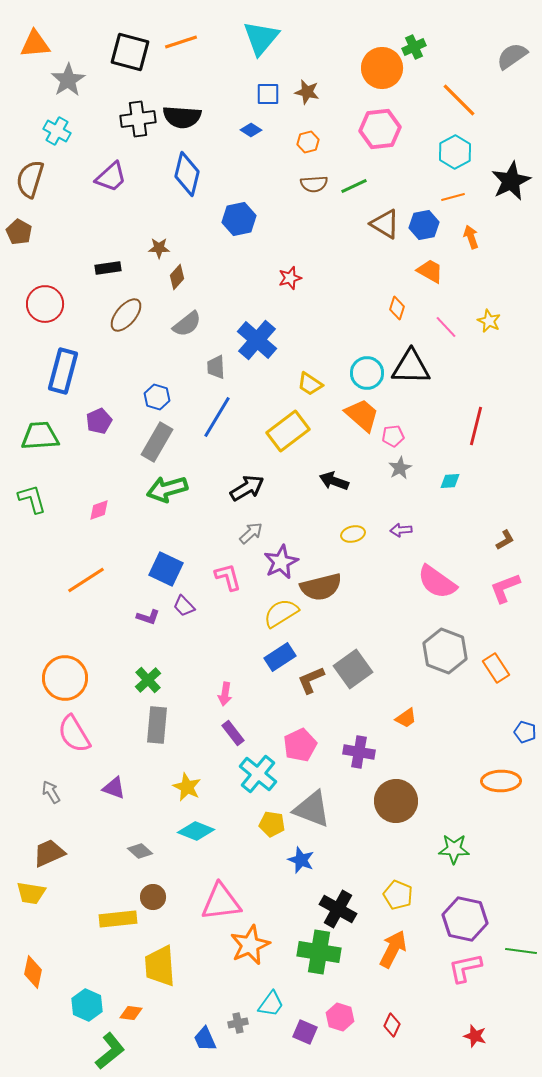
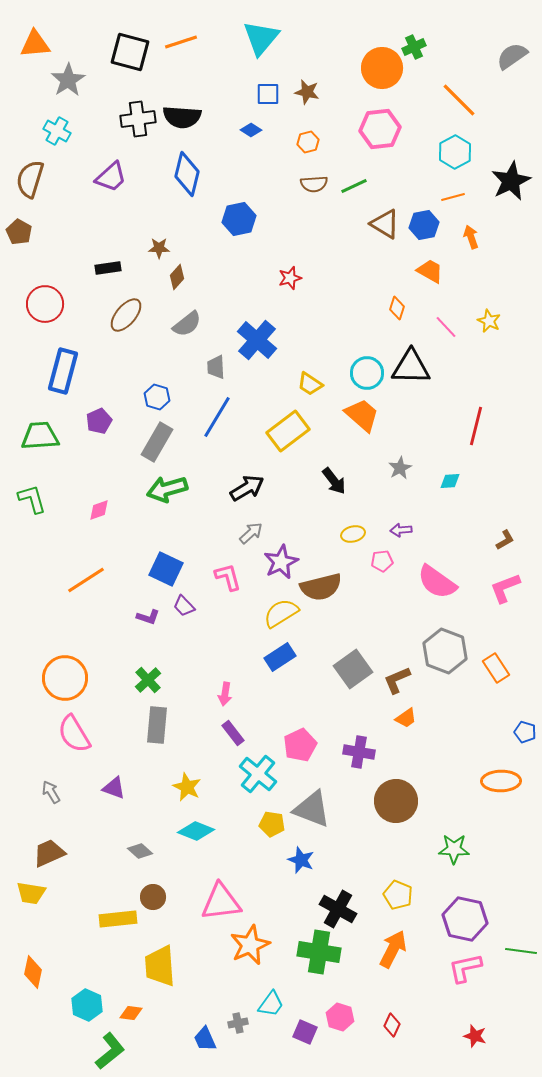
pink pentagon at (393, 436): moved 11 px left, 125 px down
black arrow at (334, 481): rotated 148 degrees counterclockwise
brown L-shape at (311, 680): moved 86 px right
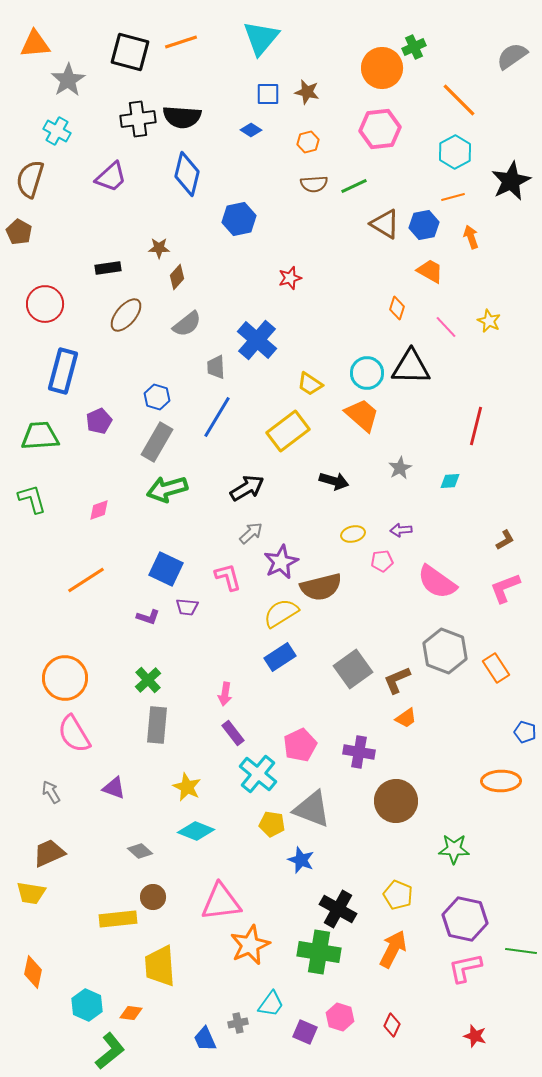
black arrow at (334, 481): rotated 36 degrees counterclockwise
purple trapezoid at (184, 606): moved 3 px right, 1 px down; rotated 40 degrees counterclockwise
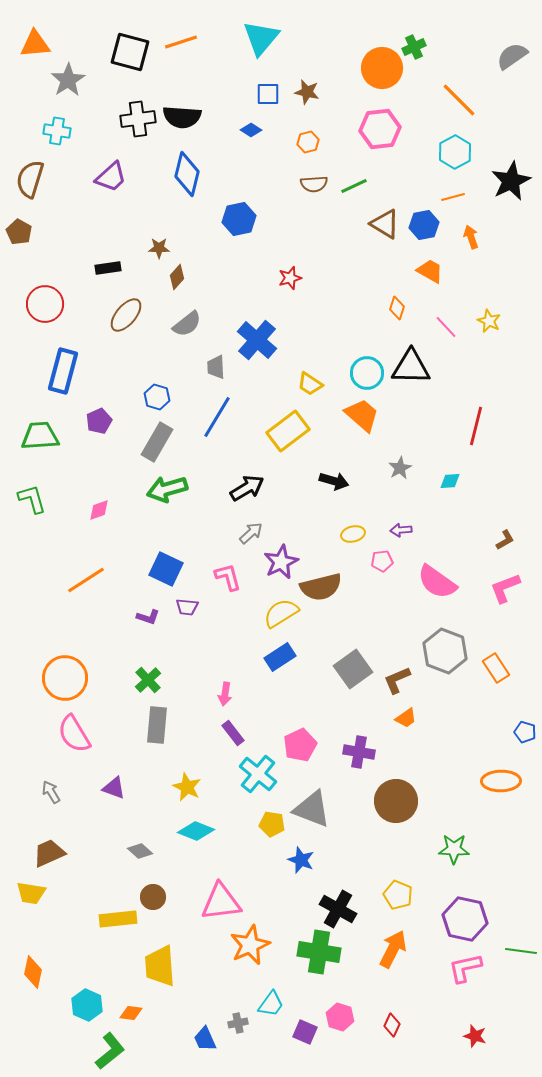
cyan cross at (57, 131): rotated 20 degrees counterclockwise
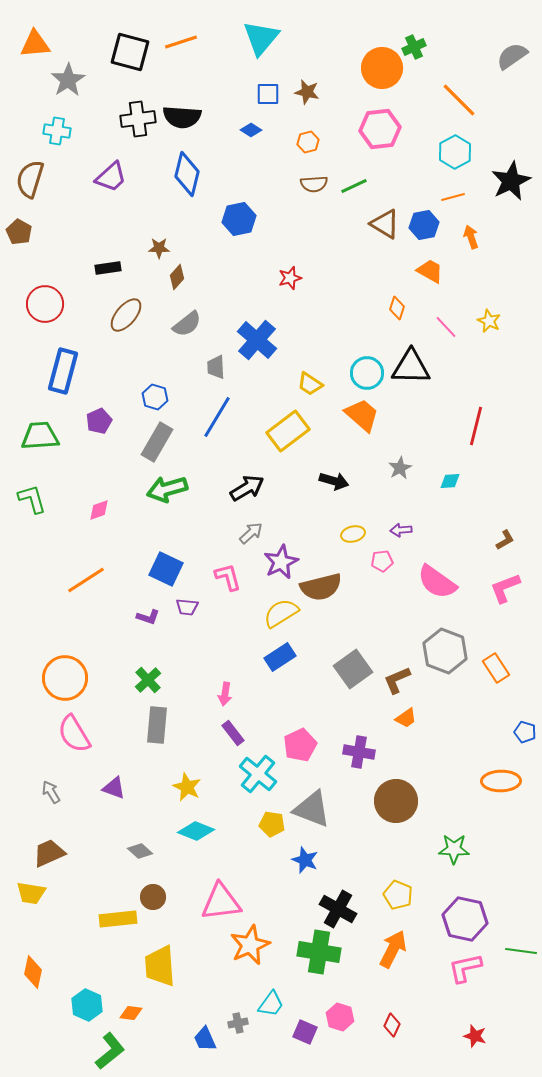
blue hexagon at (157, 397): moved 2 px left
blue star at (301, 860): moved 4 px right
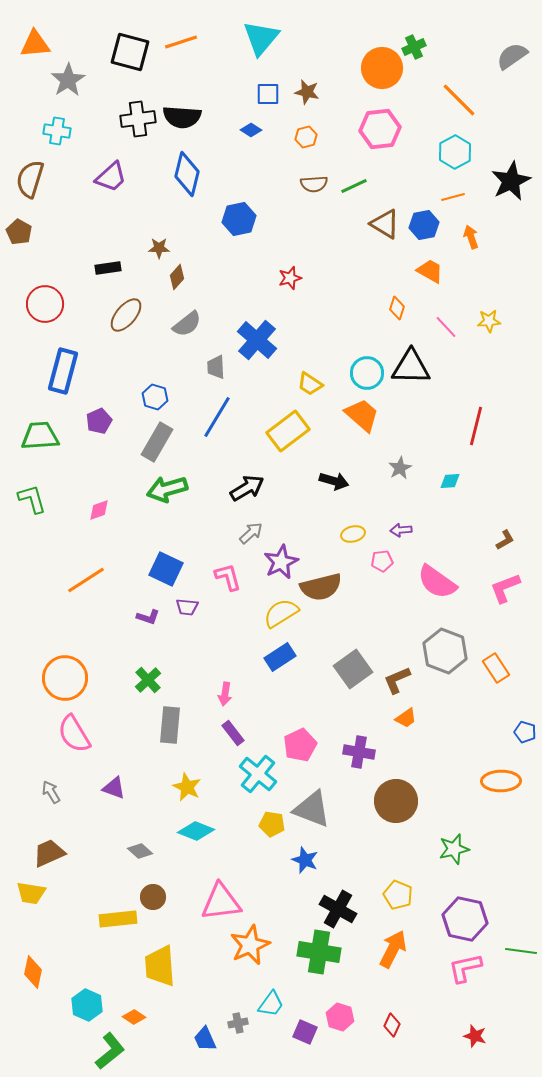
orange hexagon at (308, 142): moved 2 px left, 5 px up
yellow star at (489, 321): rotated 30 degrees counterclockwise
gray rectangle at (157, 725): moved 13 px right
green star at (454, 849): rotated 16 degrees counterclockwise
orange diamond at (131, 1013): moved 3 px right, 4 px down; rotated 25 degrees clockwise
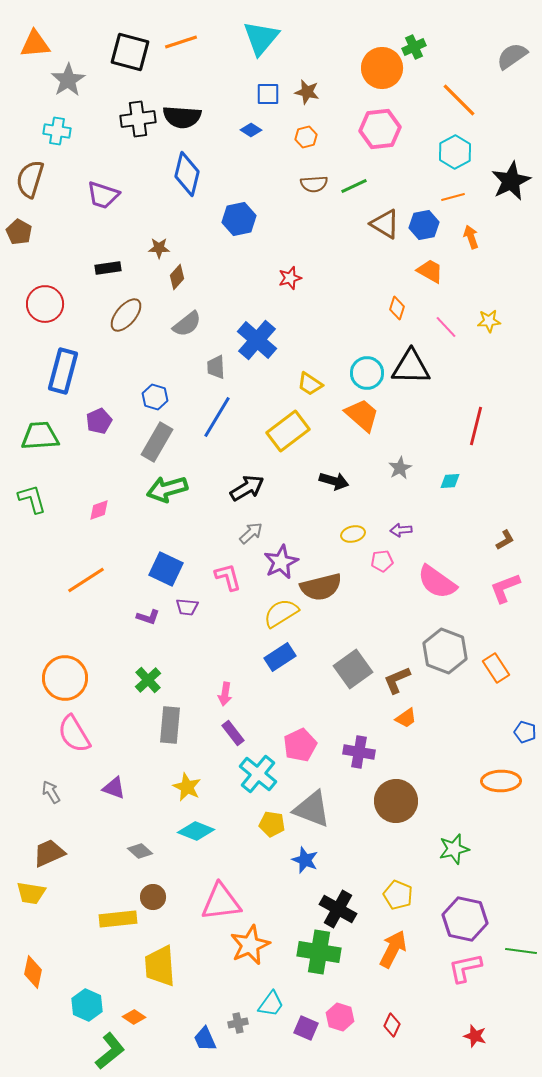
purple trapezoid at (111, 177): moved 8 px left, 18 px down; rotated 60 degrees clockwise
purple square at (305, 1032): moved 1 px right, 4 px up
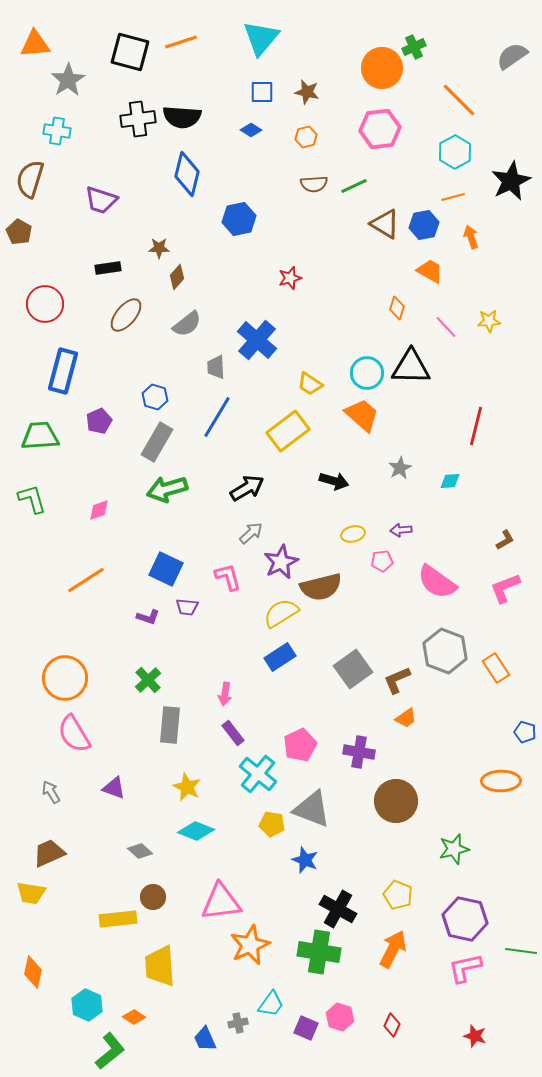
blue square at (268, 94): moved 6 px left, 2 px up
purple trapezoid at (103, 195): moved 2 px left, 5 px down
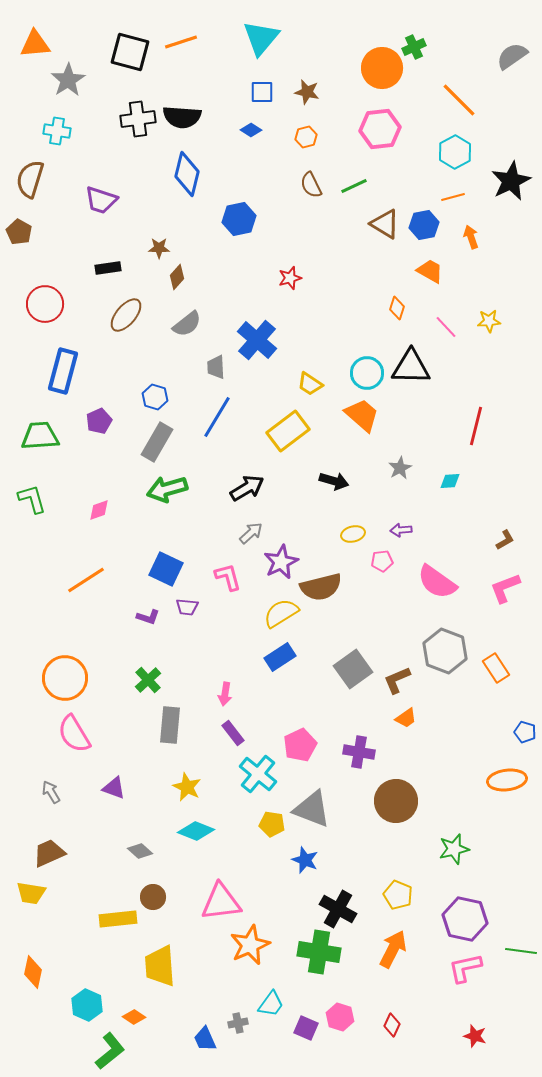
brown semicircle at (314, 184): moved 3 px left, 1 px down; rotated 68 degrees clockwise
orange ellipse at (501, 781): moved 6 px right, 1 px up; rotated 6 degrees counterclockwise
